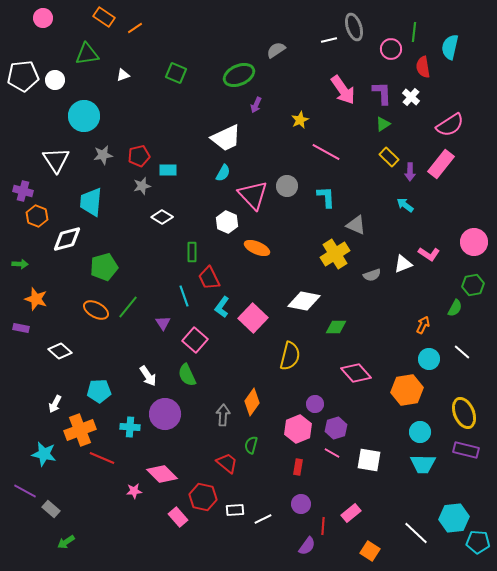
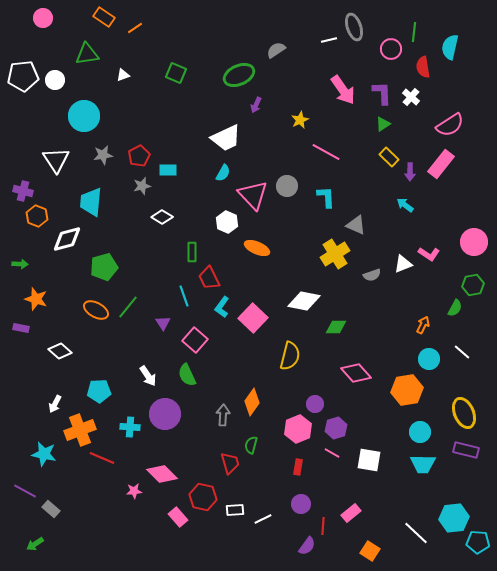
red pentagon at (139, 156): rotated 15 degrees counterclockwise
red trapezoid at (227, 463): moved 3 px right; rotated 35 degrees clockwise
green arrow at (66, 542): moved 31 px left, 2 px down
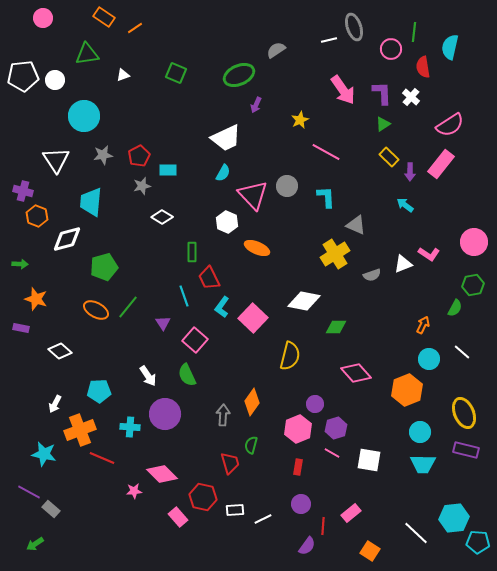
orange hexagon at (407, 390): rotated 12 degrees counterclockwise
purple line at (25, 491): moved 4 px right, 1 px down
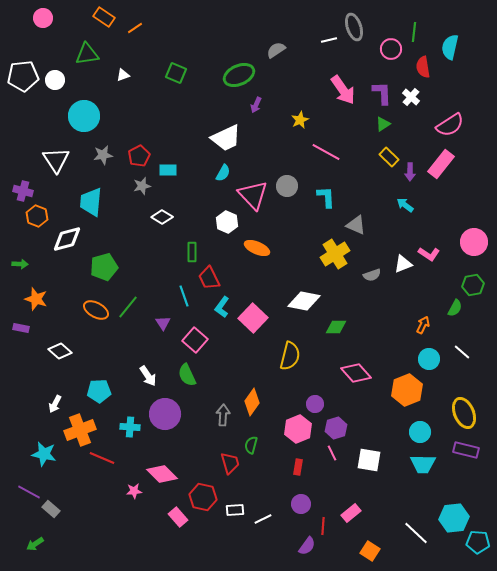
pink line at (332, 453): rotated 35 degrees clockwise
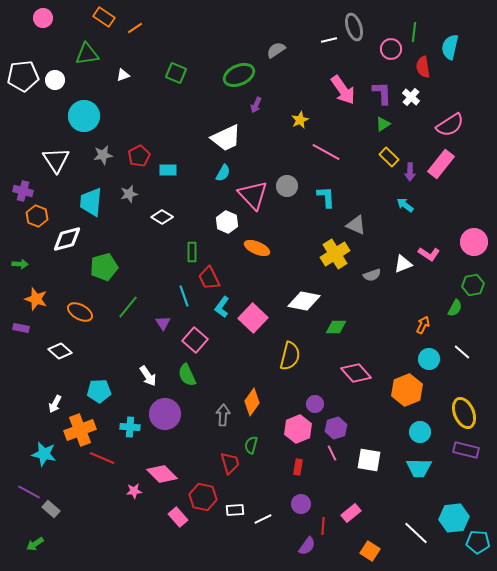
gray star at (142, 186): moved 13 px left, 8 px down
orange ellipse at (96, 310): moved 16 px left, 2 px down
cyan trapezoid at (423, 464): moved 4 px left, 4 px down
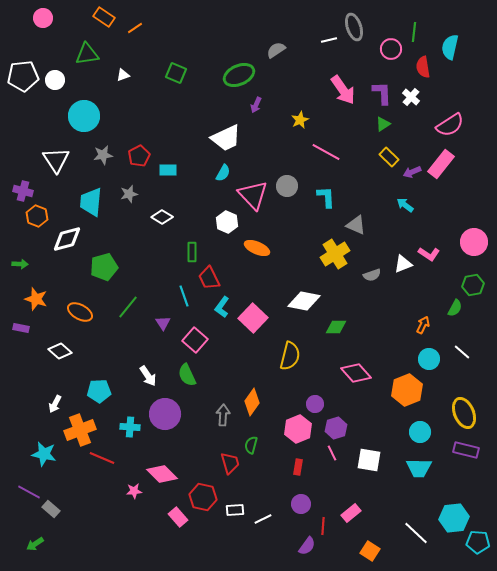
purple arrow at (410, 172): moved 2 px right; rotated 66 degrees clockwise
